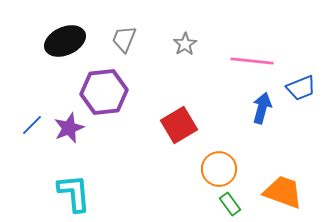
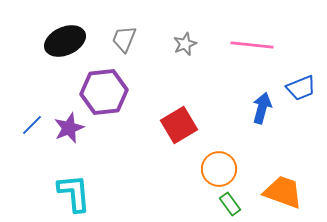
gray star: rotated 10 degrees clockwise
pink line: moved 16 px up
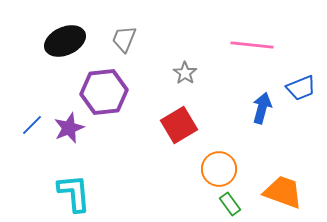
gray star: moved 29 px down; rotated 15 degrees counterclockwise
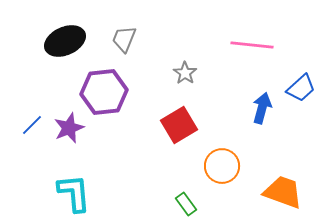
blue trapezoid: rotated 20 degrees counterclockwise
orange circle: moved 3 px right, 3 px up
green rectangle: moved 44 px left
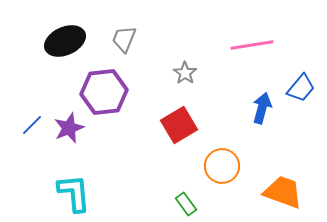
pink line: rotated 15 degrees counterclockwise
blue trapezoid: rotated 8 degrees counterclockwise
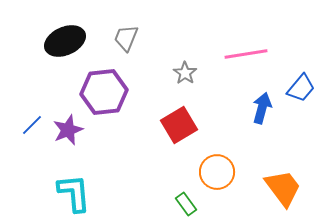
gray trapezoid: moved 2 px right, 1 px up
pink line: moved 6 px left, 9 px down
purple star: moved 1 px left, 2 px down
orange circle: moved 5 px left, 6 px down
orange trapezoid: moved 4 px up; rotated 33 degrees clockwise
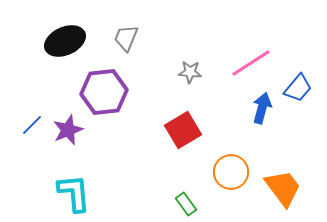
pink line: moved 5 px right, 9 px down; rotated 24 degrees counterclockwise
gray star: moved 5 px right, 1 px up; rotated 30 degrees counterclockwise
blue trapezoid: moved 3 px left
red square: moved 4 px right, 5 px down
orange circle: moved 14 px right
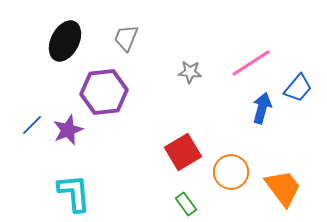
black ellipse: rotated 39 degrees counterclockwise
red square: moved 22 px down
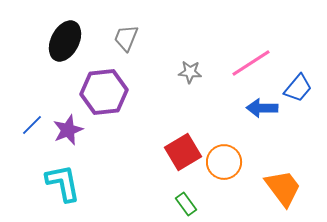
blue arrow: rotated 104 degrees counterclockwise
orange circle: moved 7 px left, 10 px up
cyan L-shape: moved 11 px left, 10 px up; rotated 6 degrees counterclockwise
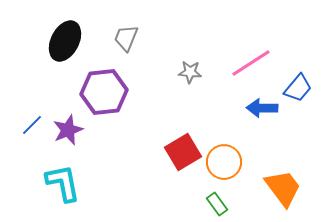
green rectangle: moved 31 px right
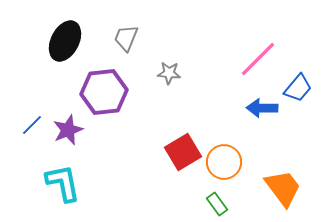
pink line: moved 7 px right, 4 px up; rotated 12 degrees counterclockwise
gray star: moved 21 px left, 1 px down
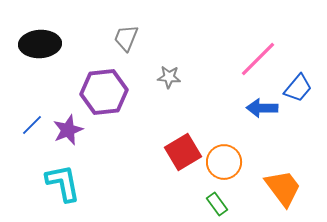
black ellipse: moved 25 px left, 3 px down; rotated 60 degrees clockwise
gray star: moved 4 px down
